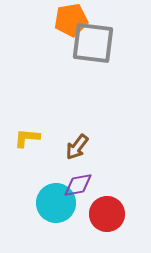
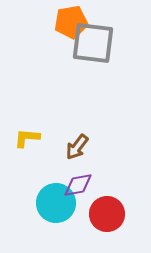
orange pentagon: moved 2 px down
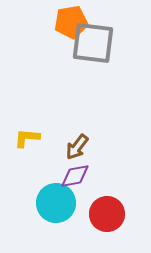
purple diamond: moved 3 px left, 9 px up
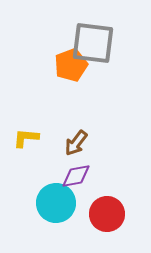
orange pentagon: moved 43 px down; rotated 12 degrees counterclockwise
yellow L-shape: moved 1 px left
brown arrow: moved 1 px left, 4 px up
purple diamond: moved 1 px right
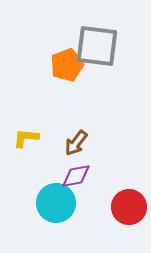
gray square: moved 4 px right, 3 px down
orange pentagon: moved 4 px left
red circle: moved 22 px right, 7 px up
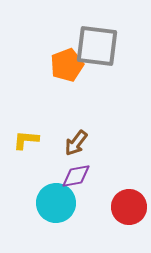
yellow L-shape: moved 2 px down
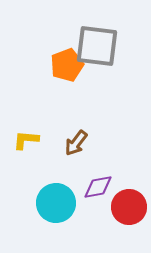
purple diamond: moved 22 px right, 11 px down
